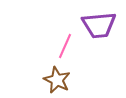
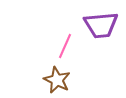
purple trapezoid: moved 2 px right
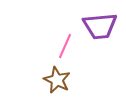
purple trapezoid: moved 1 px left, 1 px down
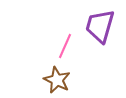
purple trapezoid: rotated 111 degrees clockwise
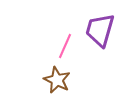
purple trapezoid: moved 4 px down
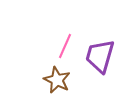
purple trapezoid: moved 26 px down
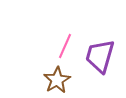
brown star: rotated 16 degrees clockwise
